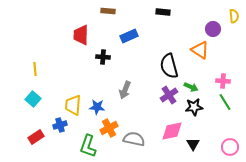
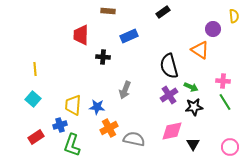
black rectangle: rotated 40 degrees counterclockwise
green L-shape: moved 16 px left, 1 px up
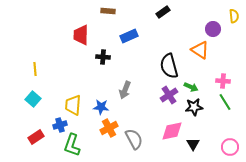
blue star: moved 4 px right
gray semicircle: rotated 50 degrees clockwise
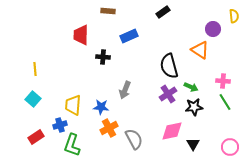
purple cross: moved 1 px left, 1 px up
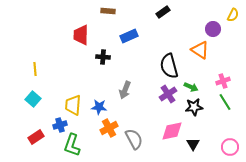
yellow semicircle: moved 1 px left, 1 px up; rotated 32 degrees clockwise
pink cross: rotated 24 degrees counterclockwise
blue star: moved 2 px left
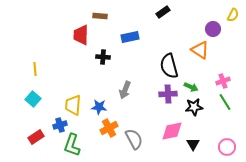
brown rectangle: moved 8 px left, 5 px down
blue rectangle: moved 1 px right, 1 px down; rotated 12 degrees clockwise
purple cross: rotated 30 degrees clockwise
pink circle: moved 3 px left
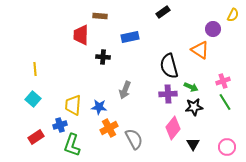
pink diamond: moved 1 px right, 3 px up; rotated 40 degrees counterclockwise
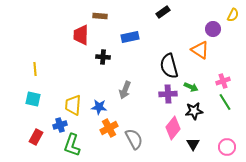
cyan square: rotated 28 degrees counterclockwise
black star: moved 4 px down
red rectangle: rotated 28 degrees counterclockwise
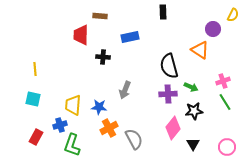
black rectangle: rotated 56 degrees counterclockwise
